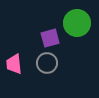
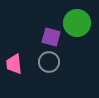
purple square: moved 1 px right, 1 px up; rotated 30 degrees clockwise
gray circle: moved 2 px right, 1 px up
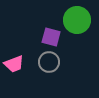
green circle: moved 3 px up
pink trapezoid: rotated 105 degrees counterclockwise
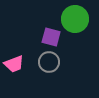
green circle: moved 2 px left, 1 px up
